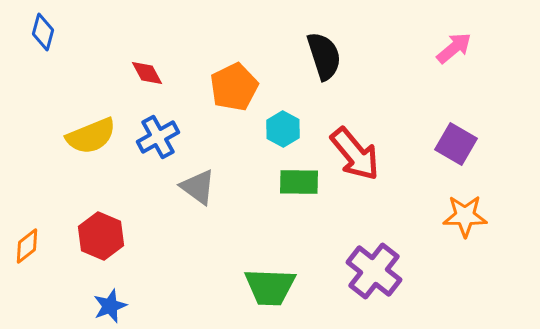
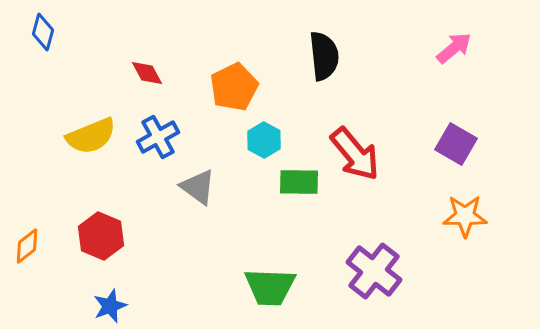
black semicircle: rotated 12 degrees clockwise
cyan hexagon: moved 19 px left, 11 px down
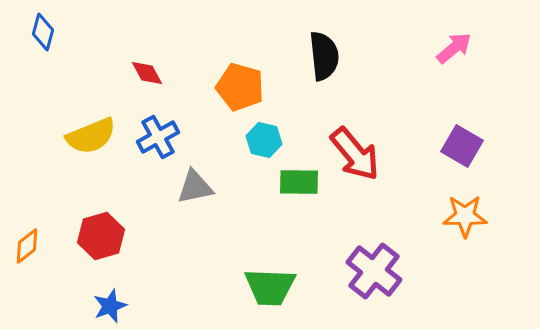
orange pentagon: moved 6 px right; rotated 30 degrees counterclockwise
cyan hexagon: rotated 16 degrees counterclockwise
purple square: moved 6 px right, 2 px down
gray triangle: moved 3 px left; rotated 48 degrees counterclockwise
red hexagon: rotated 21 degrees clockwise
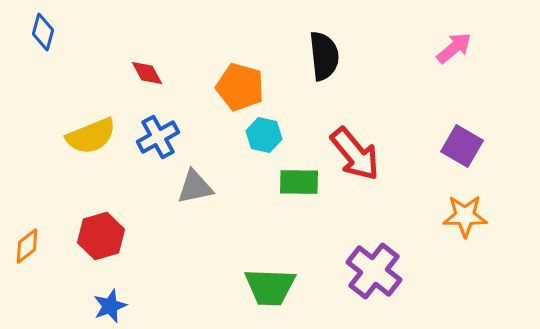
cyan hexagon: moved 5 px up
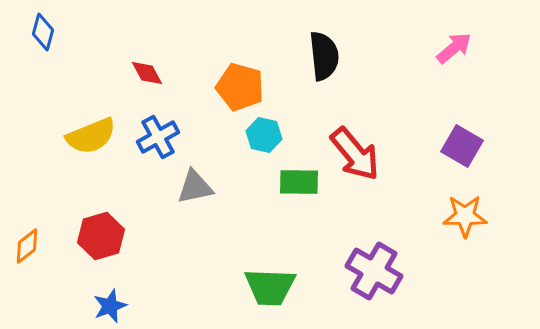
purple cross: rotated 8 degrees counterclockwise
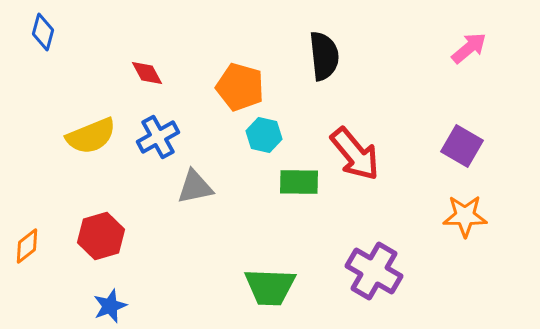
pink arrow: moved 15 px right
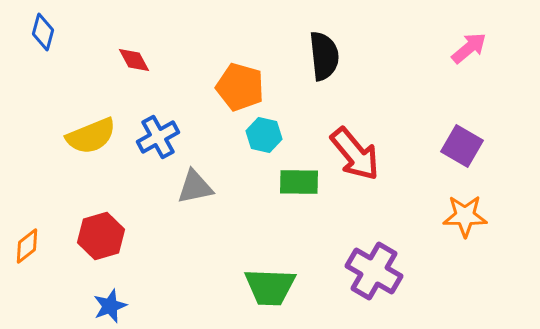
red diamond: moved 13 px left, 13 px up
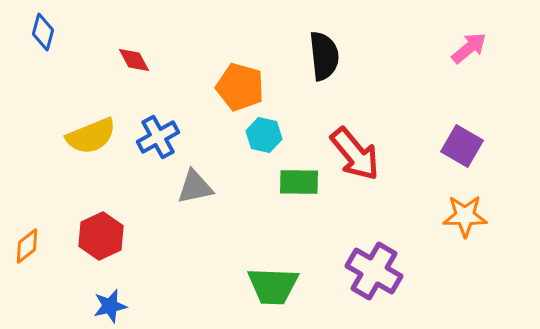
red hexagon: rotated 9 degrees counterclockwise
green trapezoid: moved 3 px right, 1 px up
blue star: rotated 8 degrees clockwise
